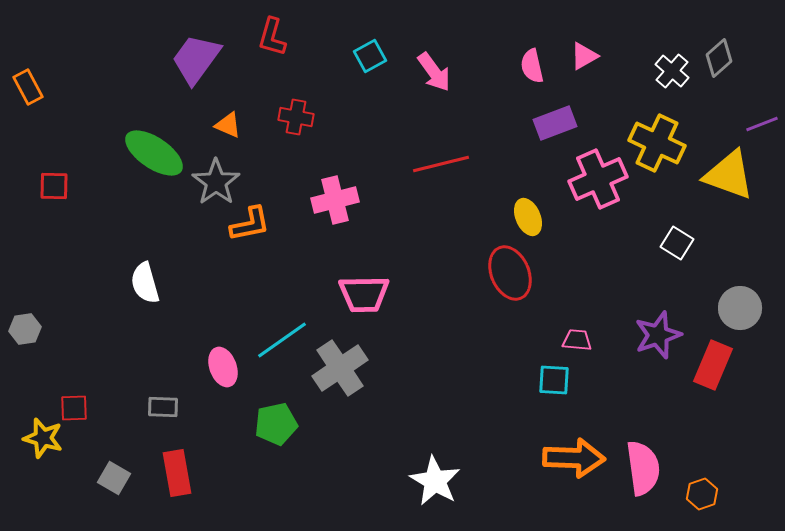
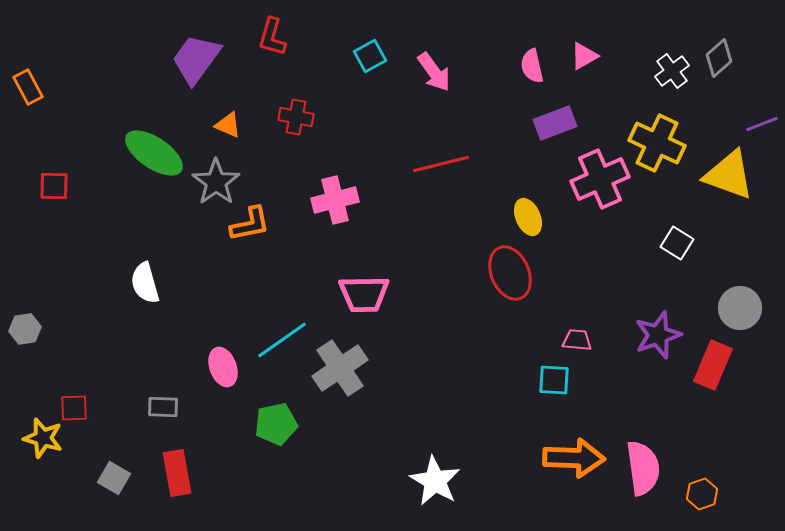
white cross at (672, 71): rotated 12 degrees clockwise
pink cross at (598, 179): moved 2 px right
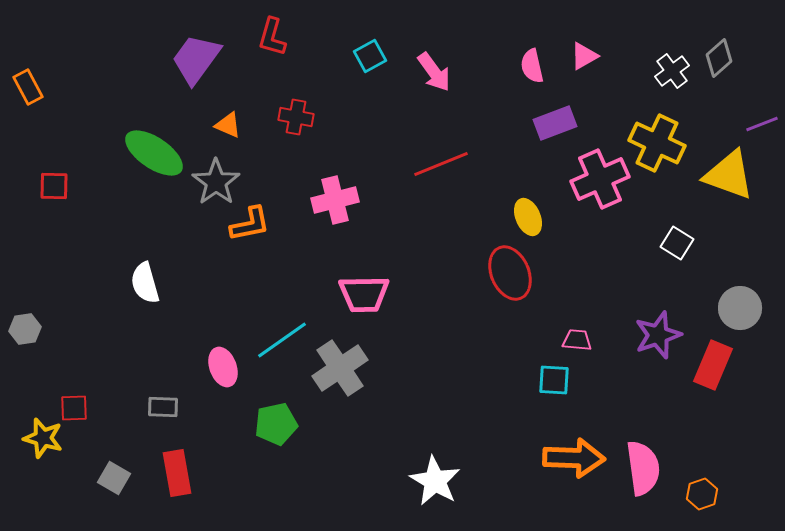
red line at (441, 164): rotated 8 degrees counterclockwise
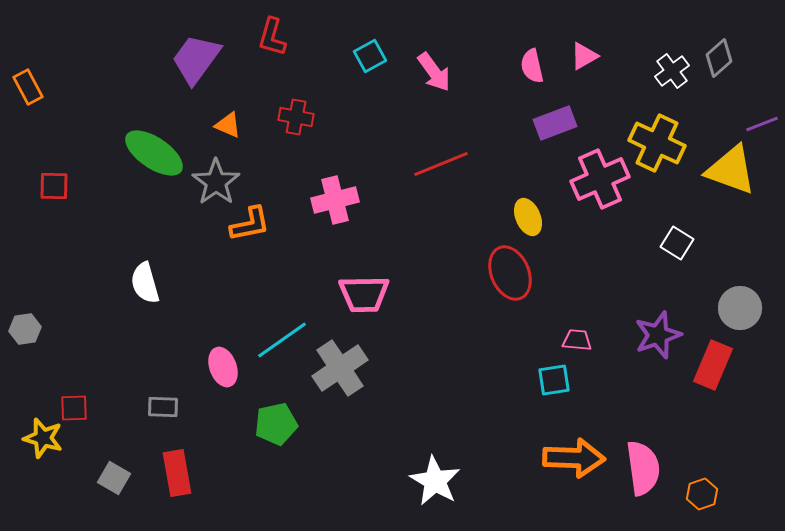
yellow triangle at (729, 175): moved 2 px right, 5 px up
cyan square at (554, 380): rotated 12 degrees counterclockwise
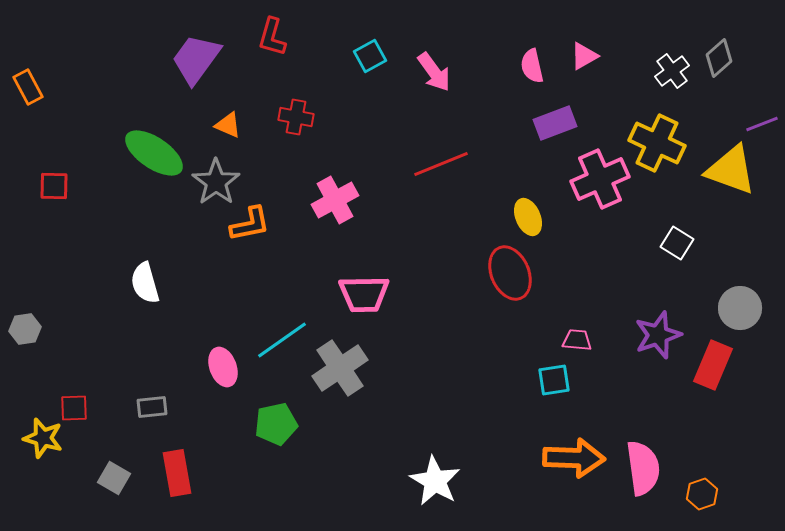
pink cross at (335, 200): rotated 15 degrees counterclockwise
gray rectangle at (163, 407): moved 11 px left; rotated 8 degrees counterclockwise
